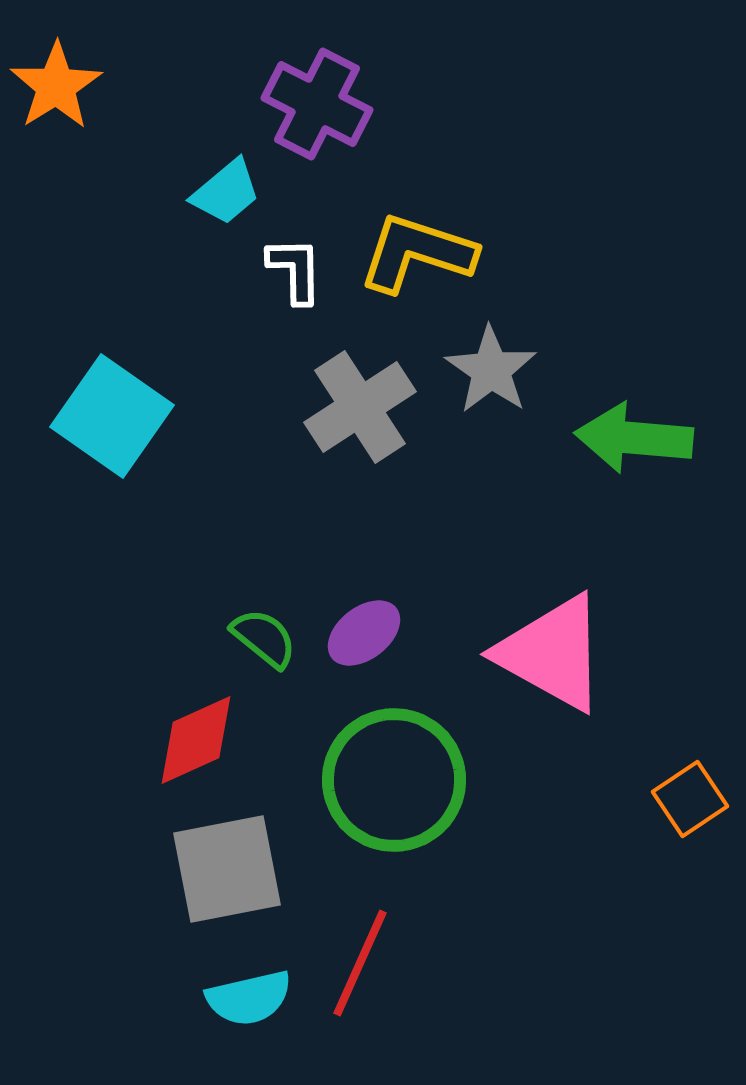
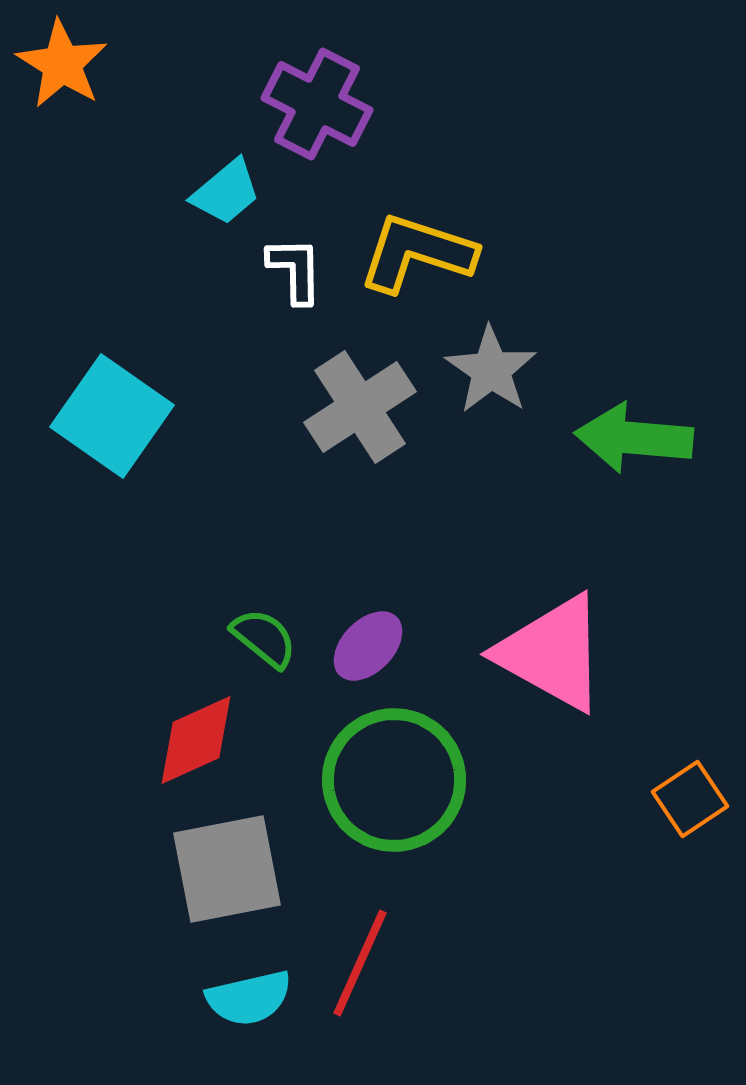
orange star: moved 6 px right, 22 px up; rotated 8 degrees counterclockwise
purple ellipse: moved 4 px right, 13 px down; rotated 8 degrees counterclockwise
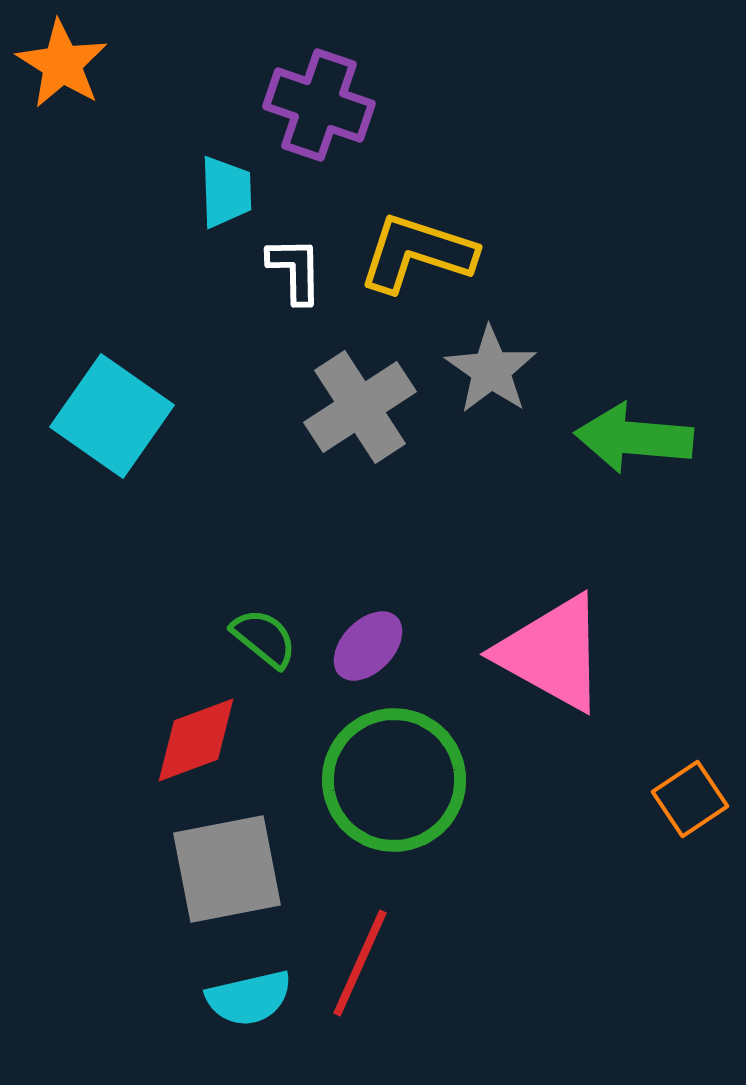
purple cross: moved 2 px right, 1 px down; rotated 8 degrees counterclockwise
cyan trapezoid: rotated 52 degrees counterclockwise
red diamond: rotated 4 degrees clockwise
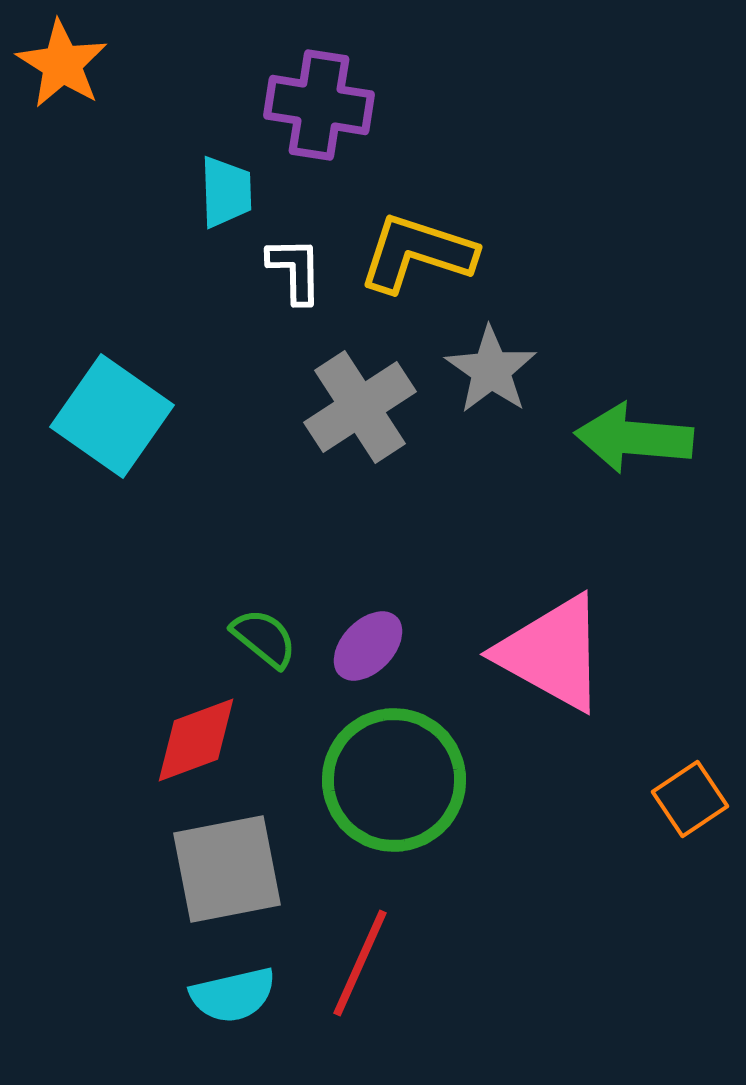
purple cross: rotated 10 degrees counterclockwise
cyan semicircle: moved 16 px left, 3 px up
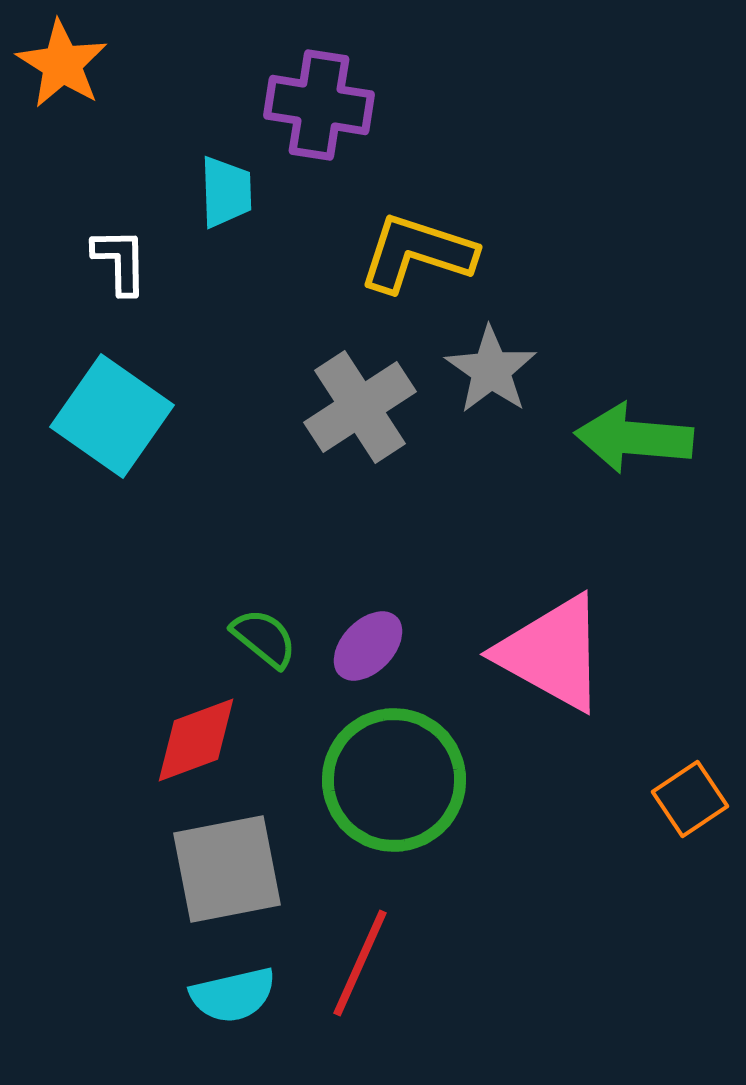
white L-shape: moved 175 px left, 9 px up
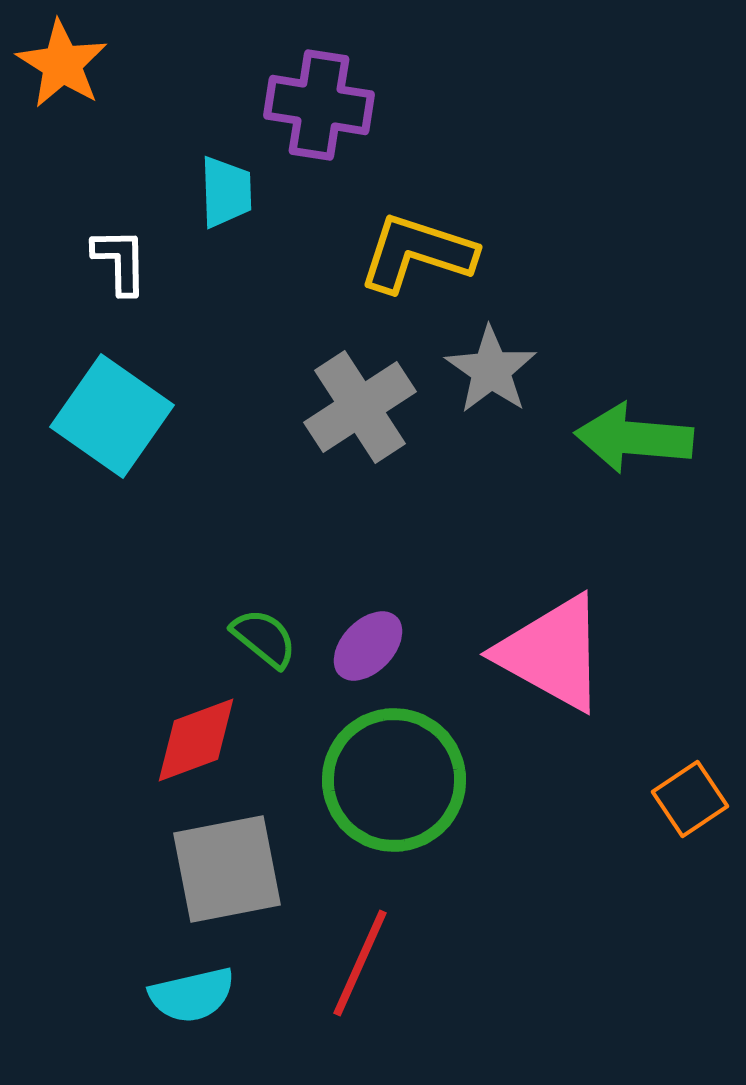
cyan semicircle: moved 41 px left
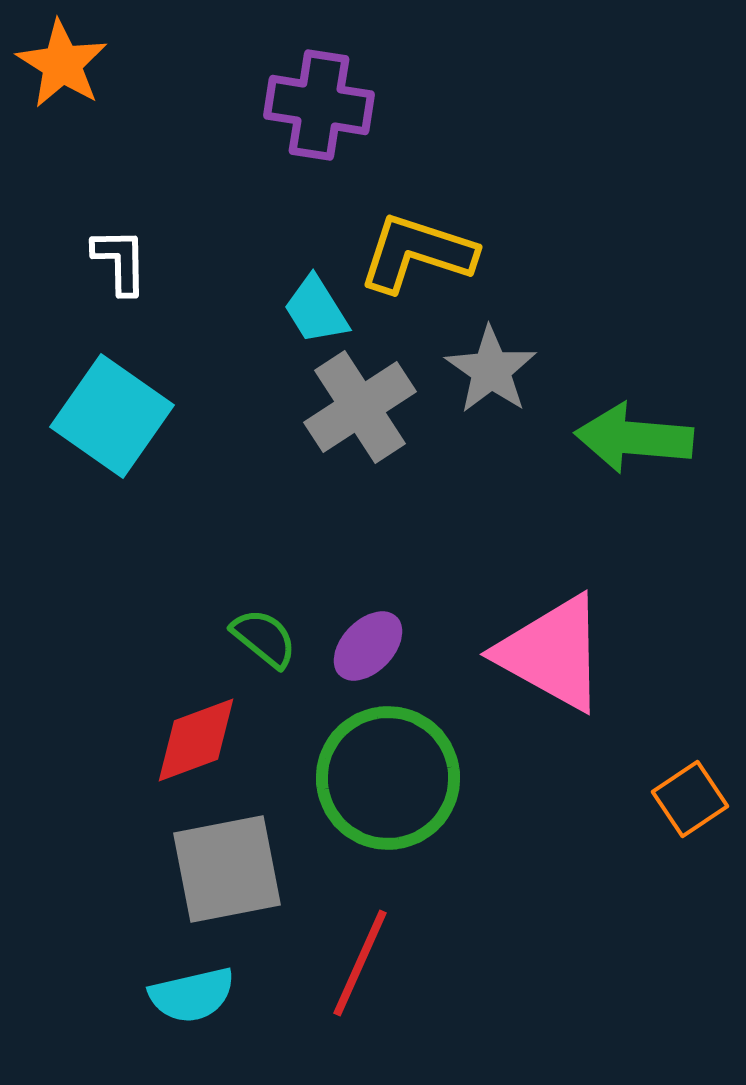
cyan trapezoid: moved 90 px right, 118 px down; rotated 150 degrees clockwise
green circle: moved 6 px left, 2 px up
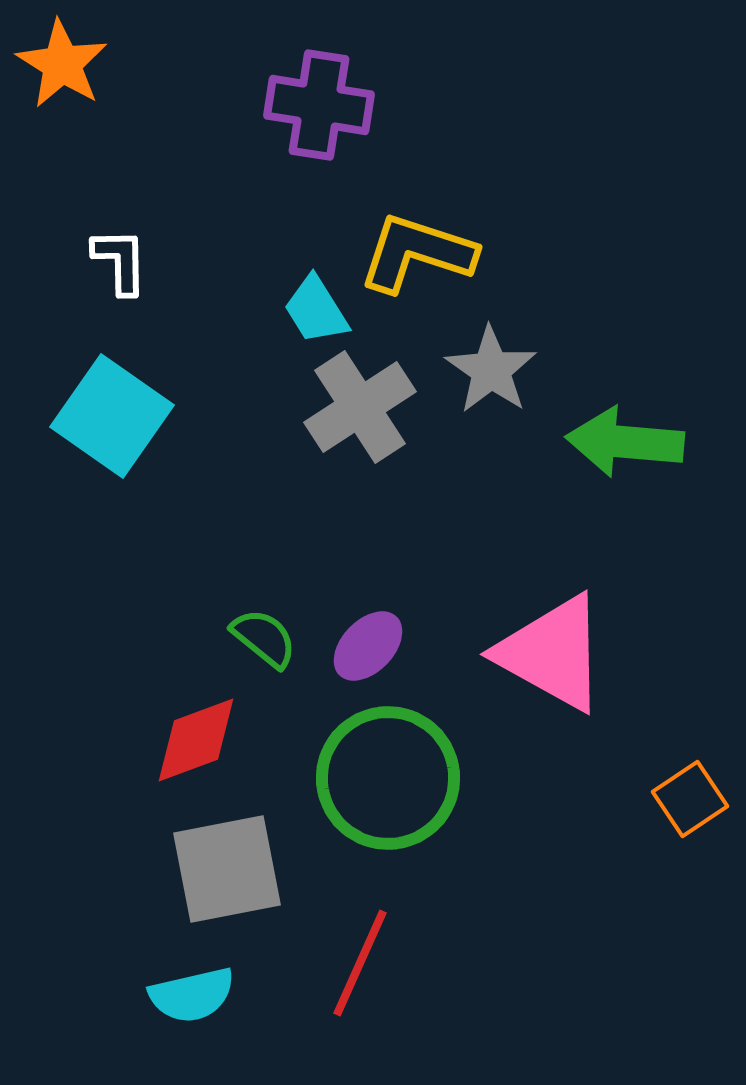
green arrow: moved 9 px left, 4 px down
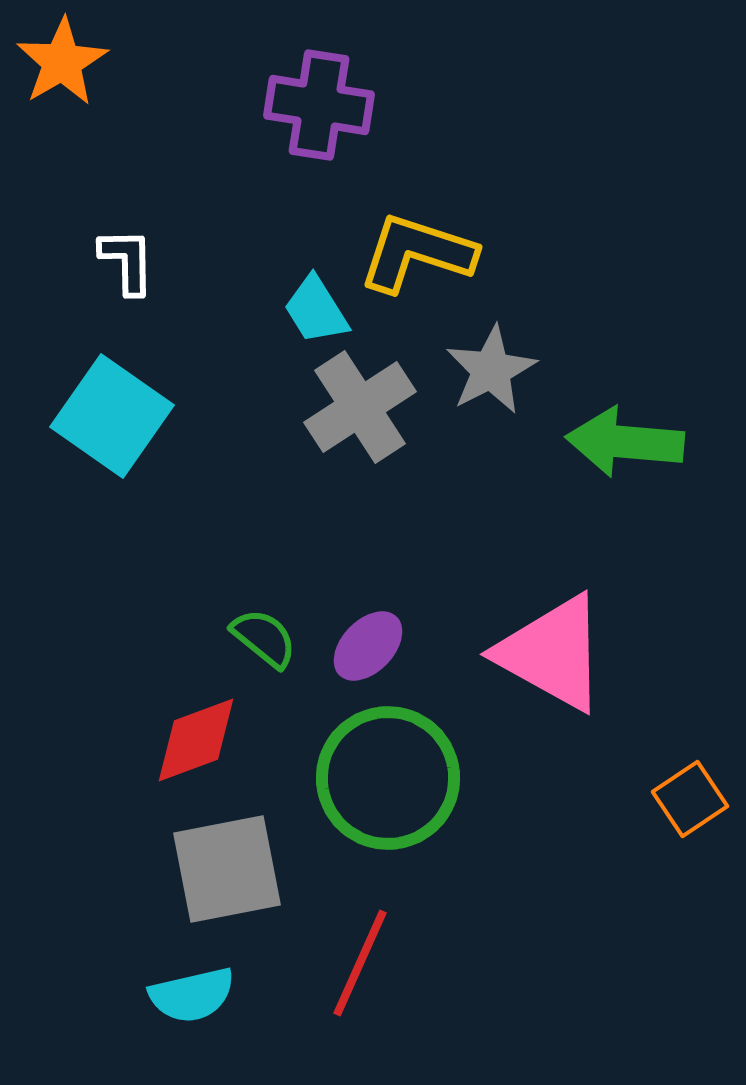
orange star: moved 2 px up; rotated 10 degrees clockwise
white L-shape: moved 7 px right
gray star: rotated 10 degrees clockwise
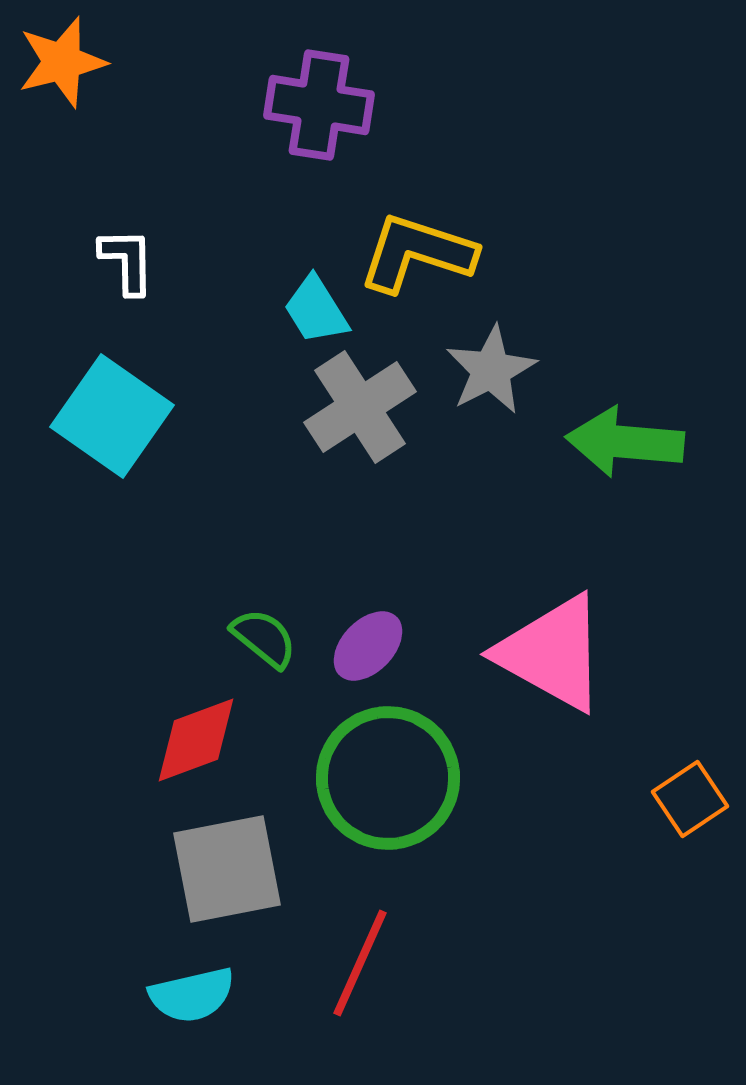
orange star: rotated 16 degrees clockwise
